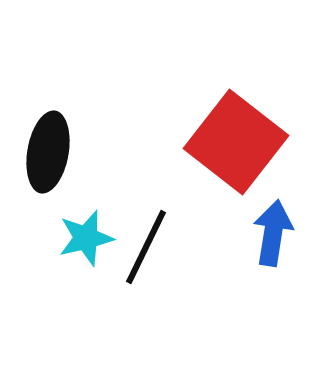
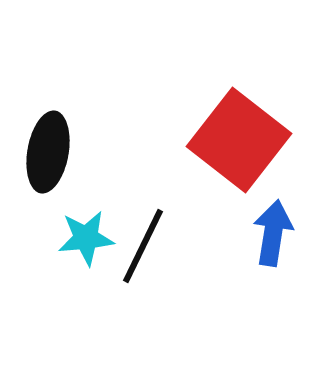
red square: moved 3 px right, 2 px up
cyan star: rotated 8 degrees clockwise
black line: moved 3 px left, 1 px up
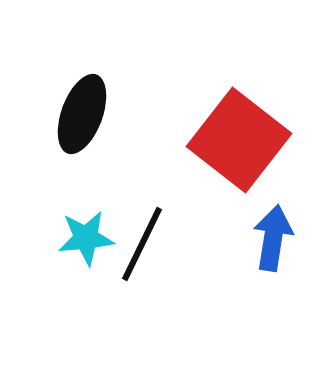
black ellipse: moved 34 px right, 38 px up; rotated 10 degrees clockwise
blue arrow: moved 5 px down
black line: moved 1 px left, 2 px up
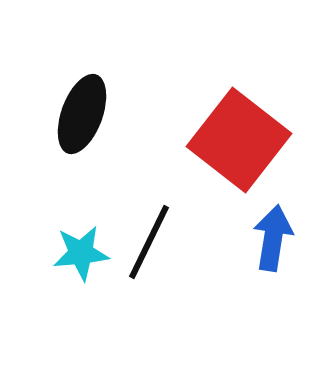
cyan star: moved 5 px left, 15 px down
black line: moved 7 px right, 2 px up
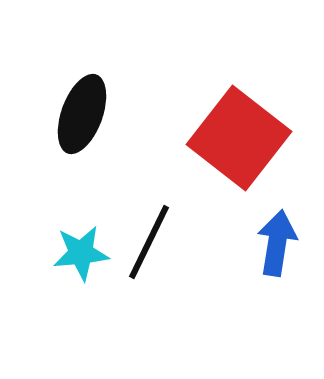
red square: moved 2 px up
blue arrow: moved 4 px right, 5 px down
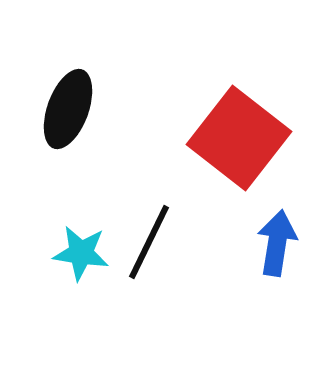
black ellipse: moved 14 px left, 5 px up
cyan star: rotated 14 degrees clockwise
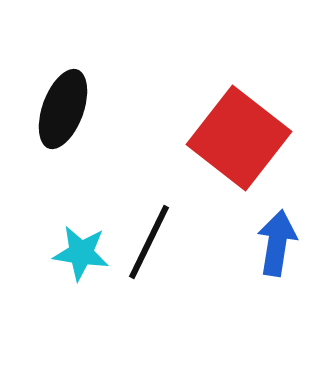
black ellipse: moved 5 px left
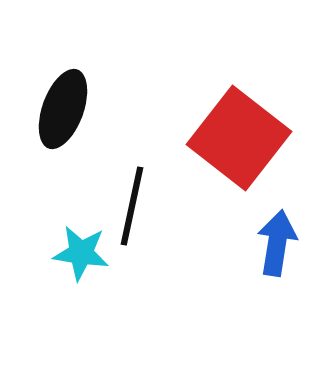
black line: moved 17 px left, 36 px up; rotated 14 degrees counterclockwise
